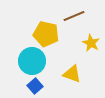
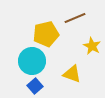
brown line: moved 1 px right, 2 px down
yellow pentagon: rotated 25 degrees counterclockwise
yellow star: moved 1 px right, 3 px down
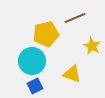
blue square: rotated 14 degrees clockwise
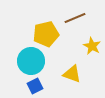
cyan circle: moved 1 px left
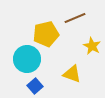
cyan circle: moved 4 px left, 2 px up
blue square: rotated 14 degrees counterclockwise
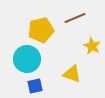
yellow pentagon: moved 5 px left, 4 px up
blue square: rotated 28 degrees clockwise
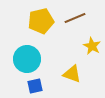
yellow pentagon: moved 9 px up
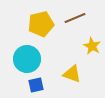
yellow pentagon: moved 3 px down
blue square: moved 1 px right, 1 px up
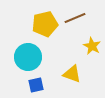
yellow pentagon: moved 4 px right
cyan circle: moved 1 px right, 2 px up
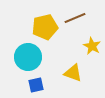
yellow pentagon: moved 3 px down
yellow triangle: moved 1 px right, 1 px up
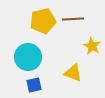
brown line: moved 2 px left, 1 px down; rotated 20 degrees clockwise
yellow pentagon: moved 2 px left, 6 px up
blue square: moved 2 px left
